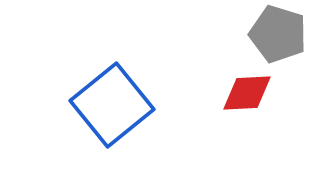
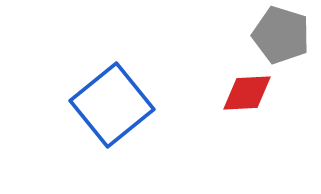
gray pentagon: moved 3 px right, 1 px down
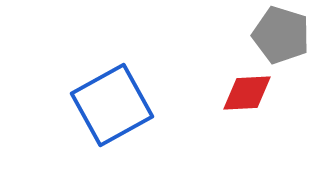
blue square: rotated 10 degrees clockwise
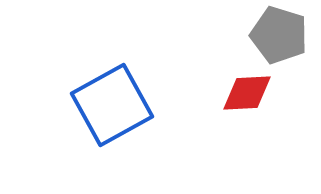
gray pentagon: moved 2 px left
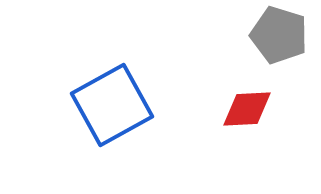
red diamond: moved 16 px down
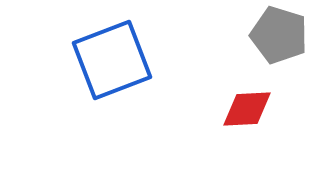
blue square: moved 45 px up; rotated 8 degrees clockwise
